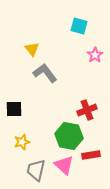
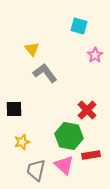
red cross: rotated 24 degrees counterclockwise
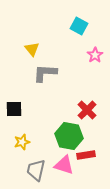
cyan square: rotated 12 degrees clockwise
gray L-shape: rotated 50 degrees counterclockwise
red rectangle: moved 5 px left
pink triangle: rotated 25 degrees counterclockwise
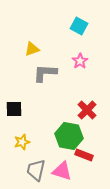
yellow triangle: rotated 49 degrees clockwise
pink star: moved 15 px left, 6 px down
red rectangle: moved 2 px left; rotated 30 degrees clockwise
pink triangle: moved 2 px left, 6 px down
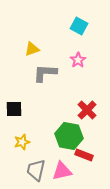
pink star: moved 2 px left, 1 px up
pink triangle: rotated 30 degrees counterclockwise
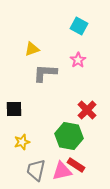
red rectangle: moved 8 px left, 10 px down; rotated 12 degrees clockwise
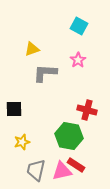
red cross: rotated 30 degrees counterclockwise
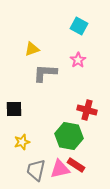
pink triangle: moved 2 px left, 2 px up
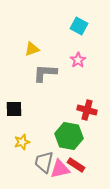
gray trapezoid: moved 8 px right, 8 px up
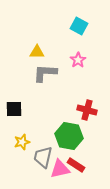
yellow triangle: moved 5 px right, 3 px down; rotated 21 degrees clockwise
gray trapezoid: moved 1 px left, 5 px up
